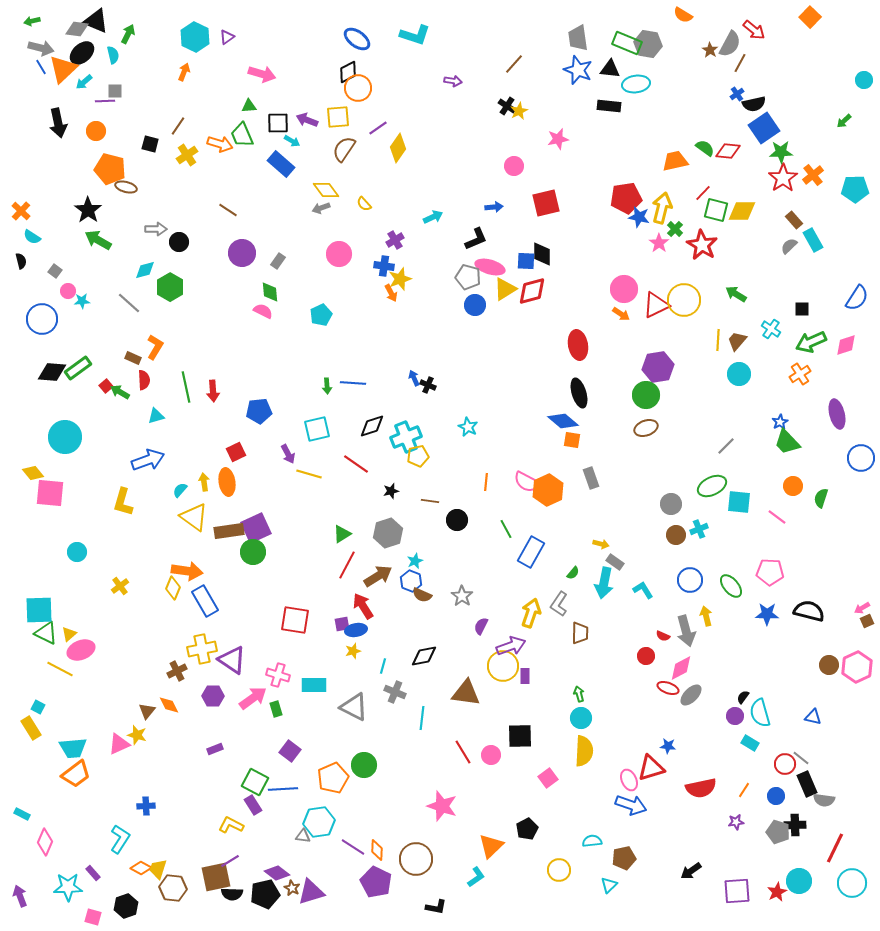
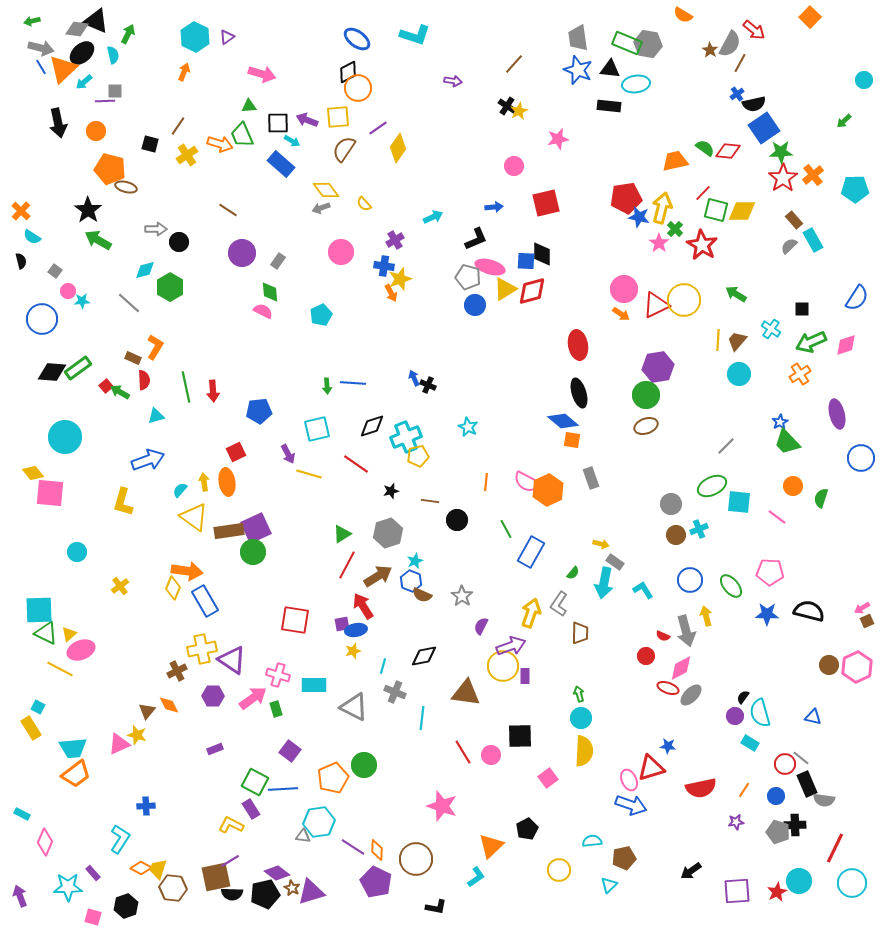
pink circle at (339, 254): moved 2 px right, 2 px up
brown ellipse at (646, 428): moved 2 px up
purple rectangle at (253, 805): moved 2 px left, 4 px down
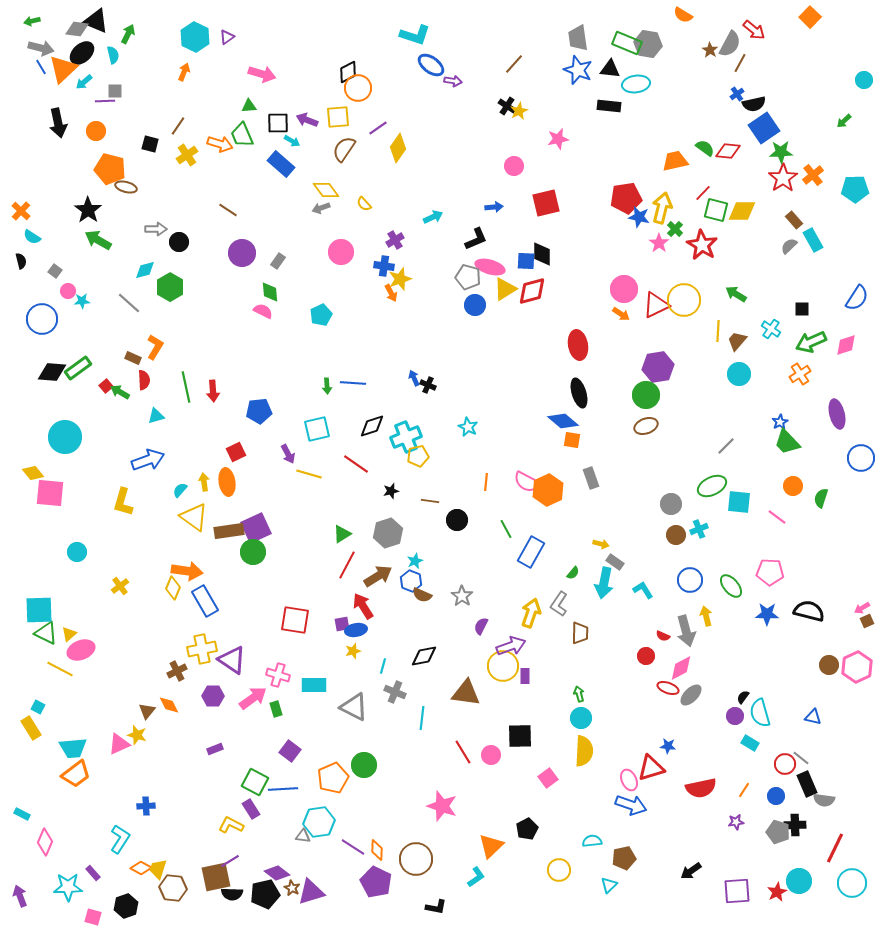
blue ellipse at (357, 39): moved 74 px right, 26 px down
yellow line at (718, 340): moved 9 px up
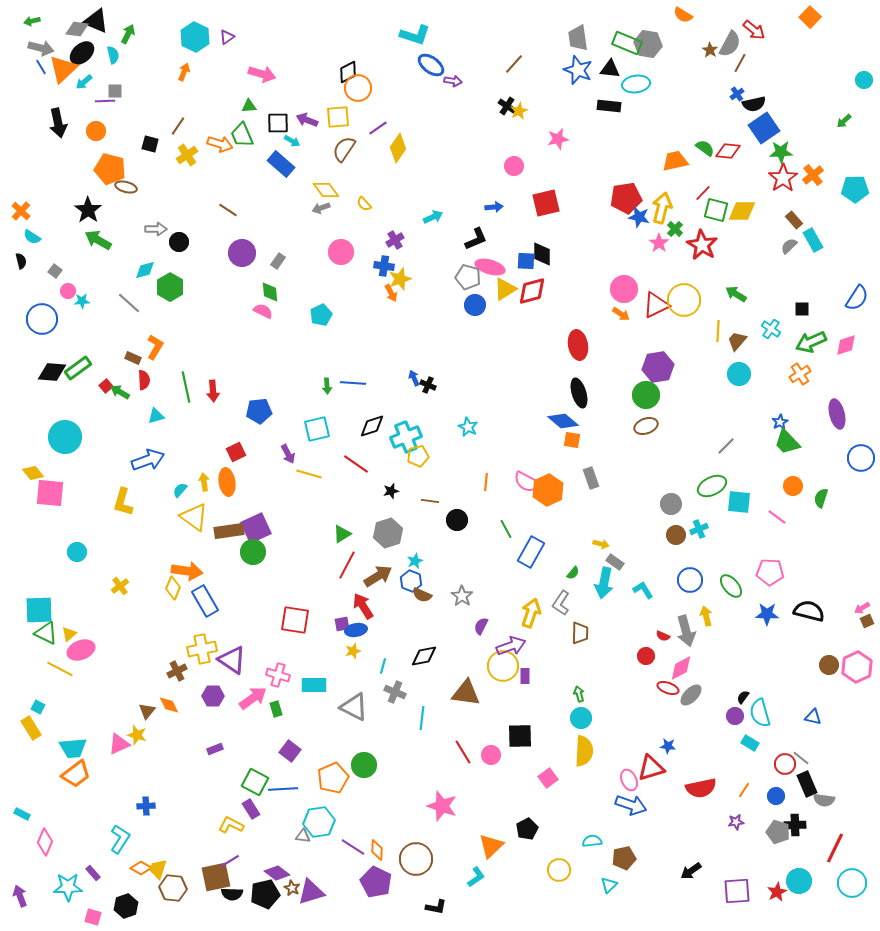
gray L-shape at (559, 604): moved 2 px right, 1 px up
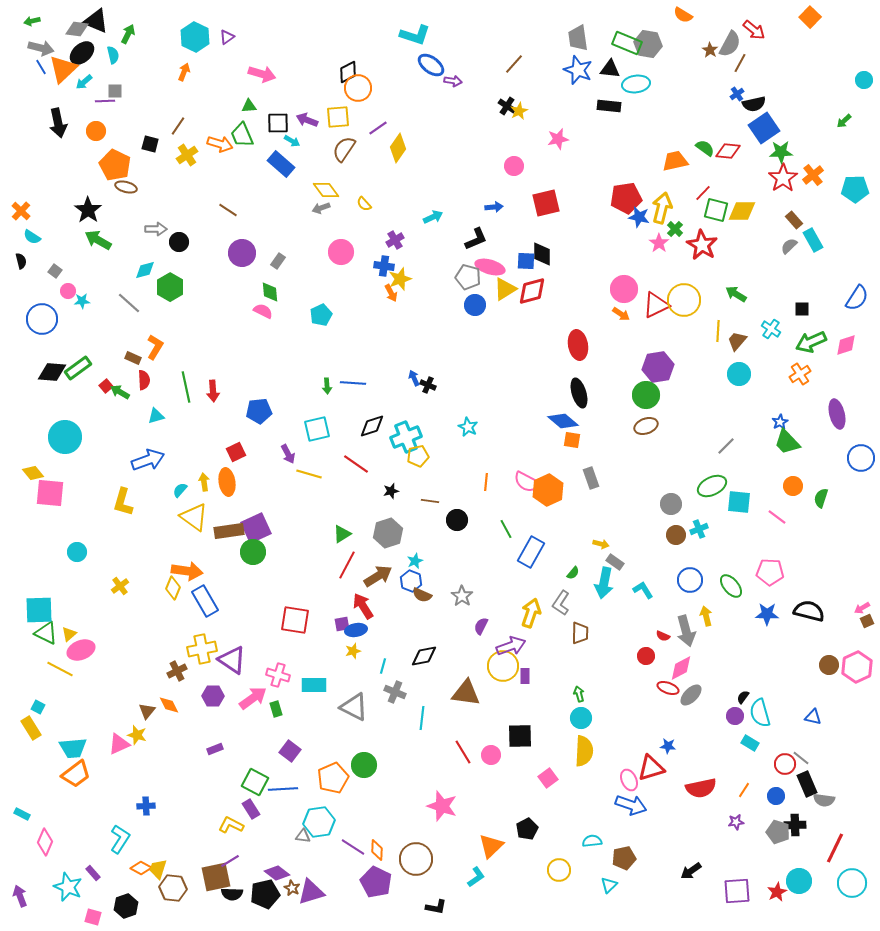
orange pentagon at (110, 169): moved 5 px right, 4 px up; rotated 12 degrees clockwise
cyan star at (68, 887): rotated 24 degrees clockwise
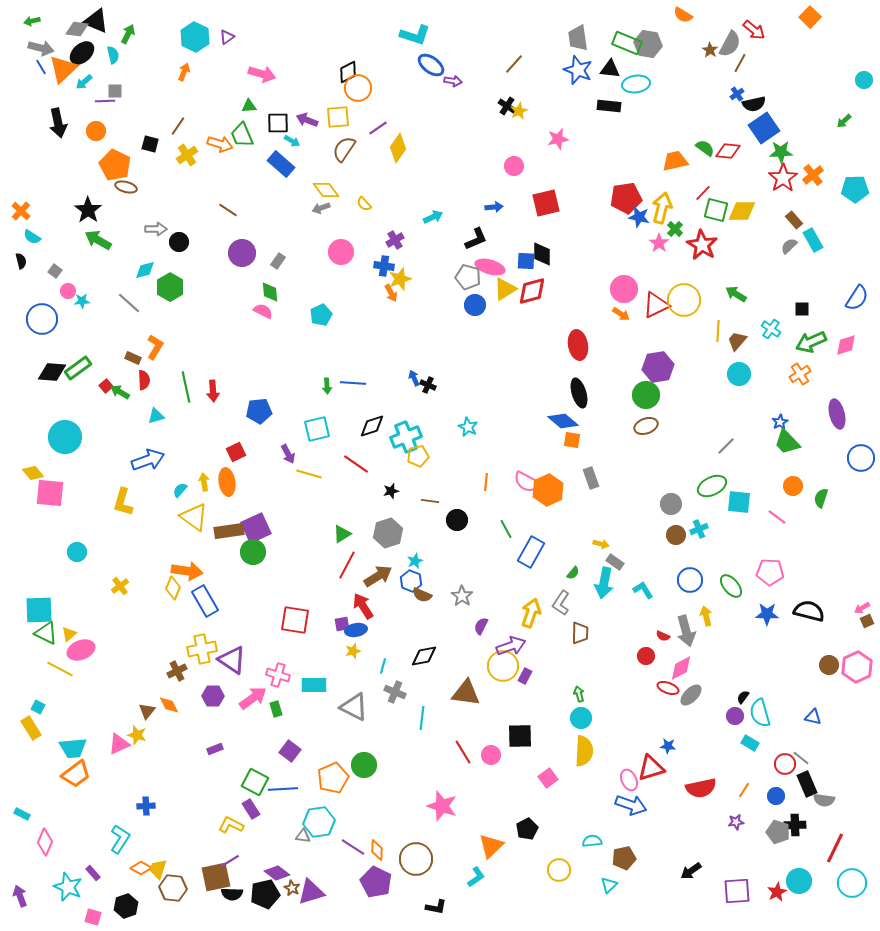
purple rectangle at (525, 676): rotated 28 degrees clockwise
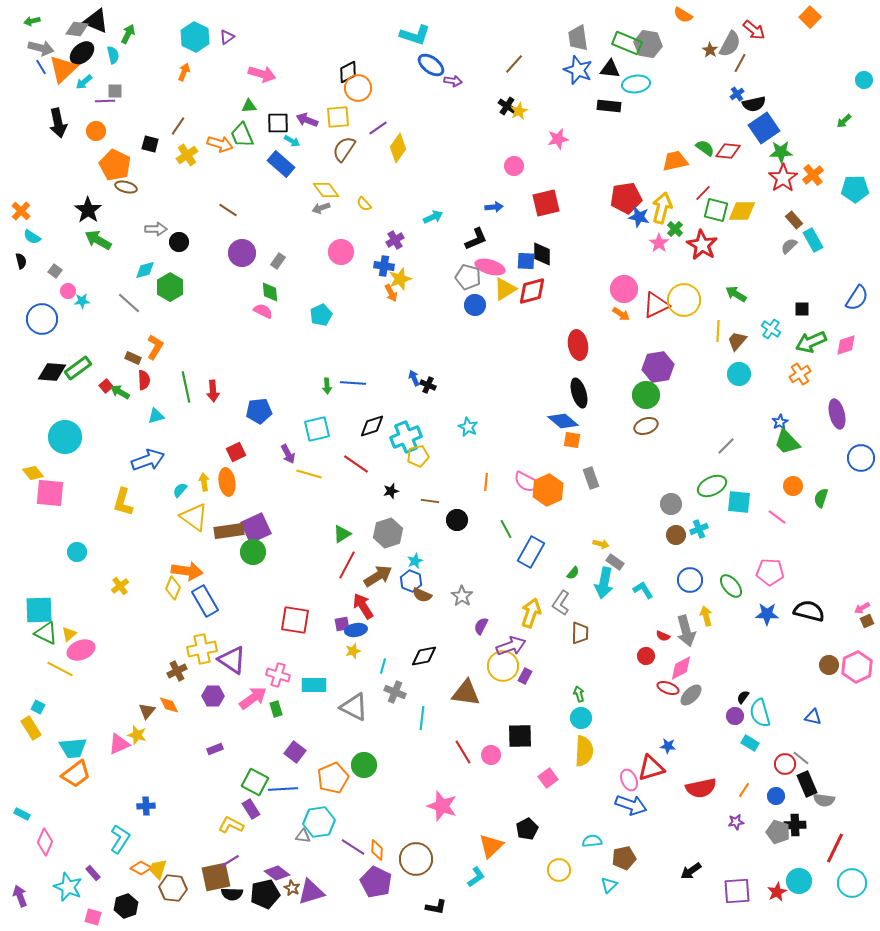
purple square at (290, 751): moved 5 px right, 1 px down
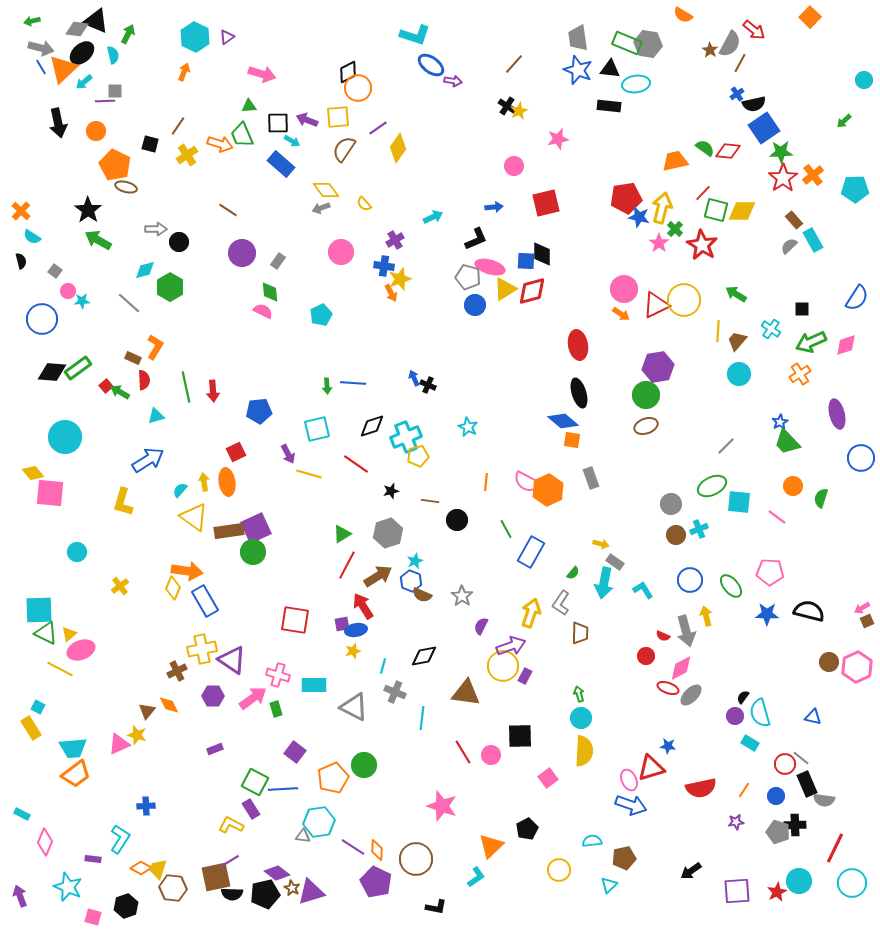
blue arrow at (148, 460): rotated 12 degrees counterclockwise
brown circle at (829, 665): moved 3 px up
purple rectangle at (93, 873): moved 14 px up; rotated 42 degrees counterclockwise
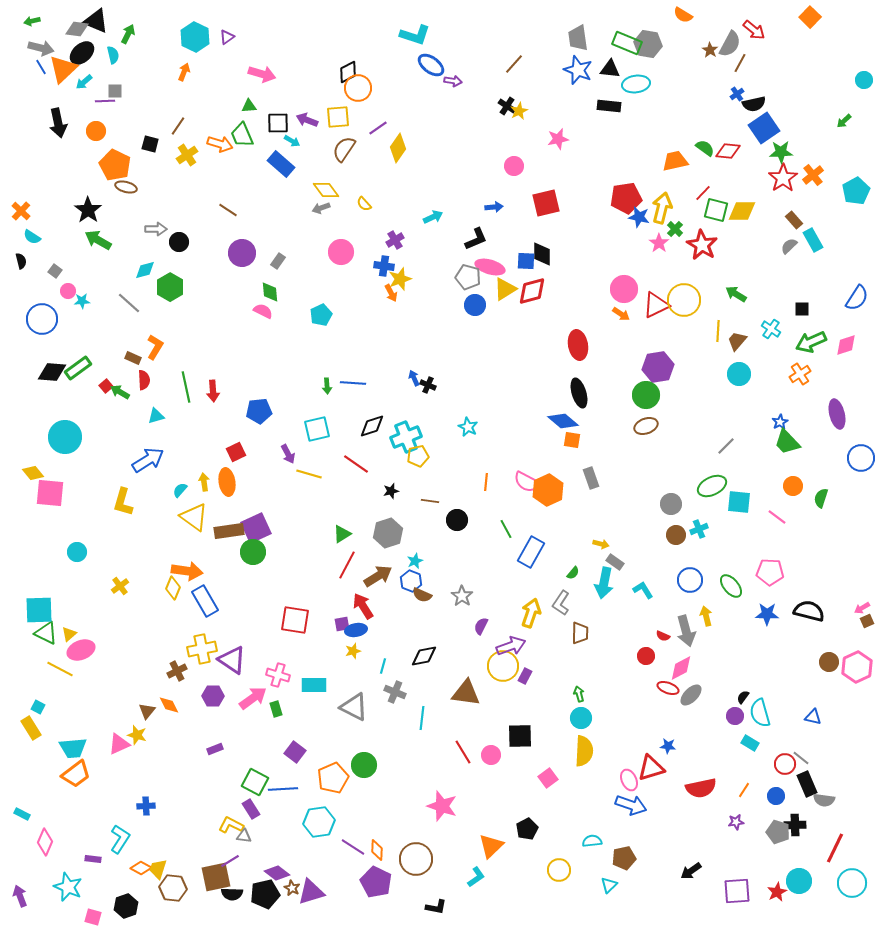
cyan pentagon at (855, 189): moved 1 px right, 2 px down; rotated 28 degrees counterclockwise
gray triangle at (303, 836): moved 59 px left
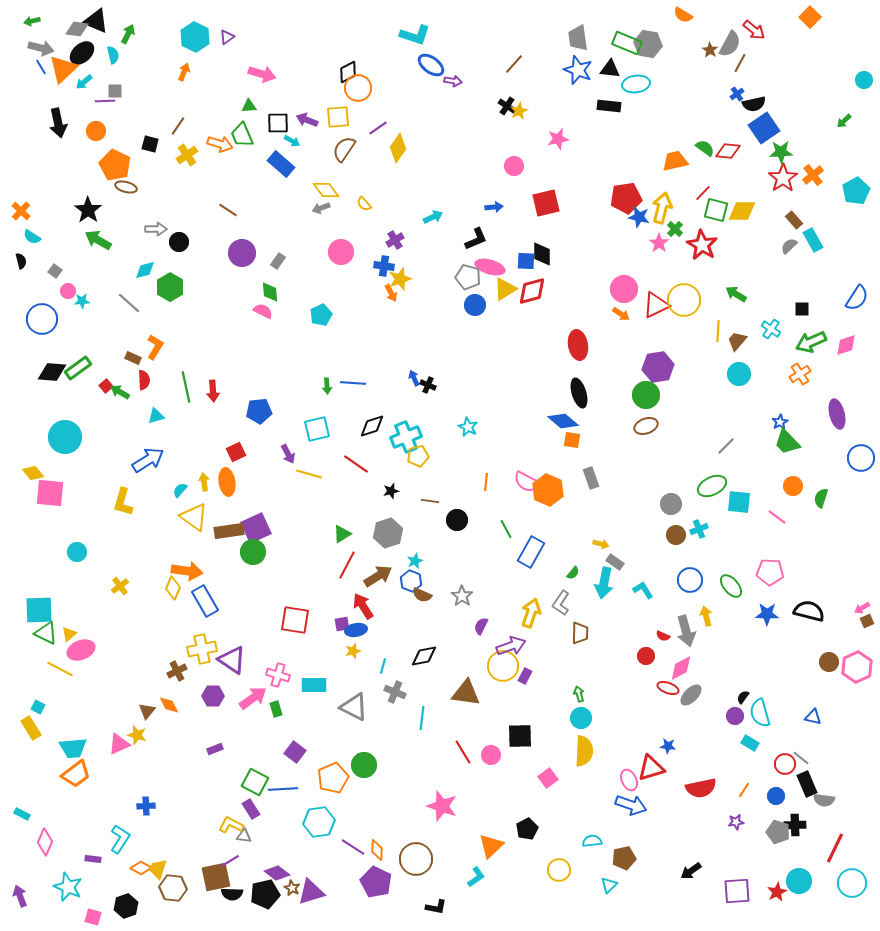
orange hexagon at (548, 490): rotated 12 degrees counterclockwise
